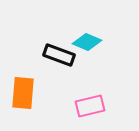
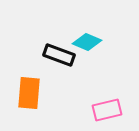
orange rectangle: moved 6 px right
pink rectangle: moved 17 px right, 4 px down
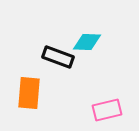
cyan diamond: rotated 20 degrees counterclockwise
black rectangle: moved 1 px left, 2 px down
